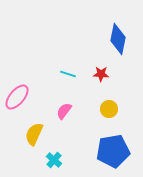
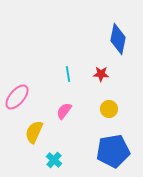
cyan line: rotated 63 degrees clockwise
yellow semicircle: moved 2 px up
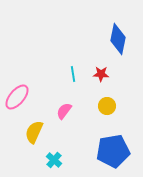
cyan line: moved 5 px right
yellow circle: moved 2 px left, 3 px up
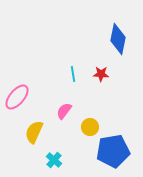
yellow circle: moved 17 px left, 21 px down
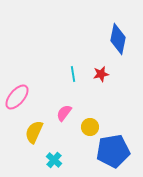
red star: rotated 14 degrees counterclockwise
pink semicircle: moved 2 px down
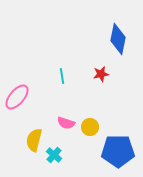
cyan line: moved 11 px left, 2 px down
pink semicircle: moved 2 px right, 10 px down; rotated 108 degrees counterclockwise
yellow semicircle: moved 8 px down; rotated 10 degrees counterclockwise
blue pentagon: moved 5 px right; rotated 8 degrees clockwise
cyan cross: moved 5 px up
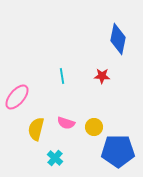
red star: moved 1 px right, 2 px down; rotated 14 degrees clockwise
yellow circle: moved 4 px right
yellow semicircle: moved 2 px right, 11 px up
cyan cross: moved 1 px right, 3 px down
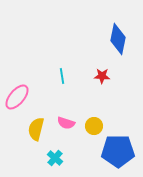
yellow circle: moved 1 px up
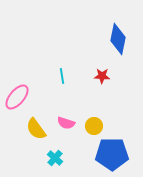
yellow semicircle: rotated 50 degrees counterclockwise
blue pentagon: moved 6 px left, 3 px down
